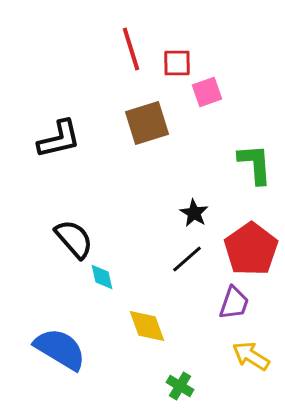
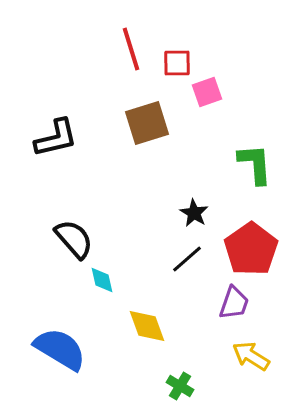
black L-shape: moved 3 px left, 1 px up
cyan diamond: moved 3 px down
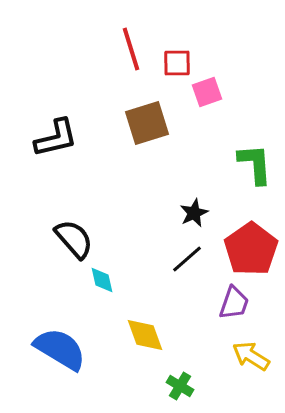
black star: rotated 16 degrees clockwise
yellow diamond: moved 2 px left, 9 px down
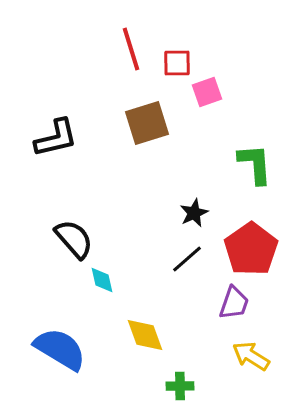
green cross: rotated 32 degrees counterclockwise
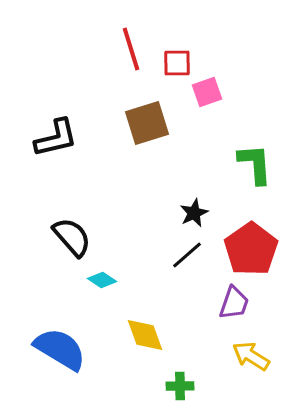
black semicircle: moved 2 px left, 2 px up
black line: moved 4 px up
cyan diamond: rotated 44 degrees counterclockwise
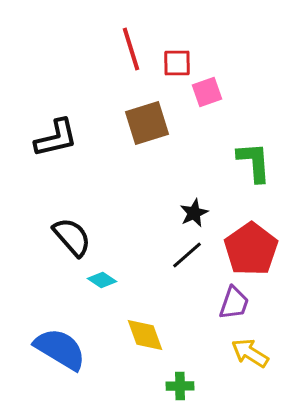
green L-shape: moved 1 px left, 2 px up
yellow arrow: moved 1 px left, 3 px up
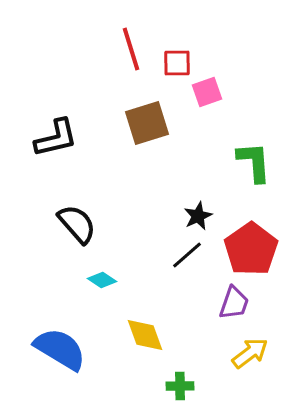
black star: moved 4 px right, 3 px down
black semicircle: moved 5 px right, 13 px up
yellow arrow: rotated 111 degrees clockwise
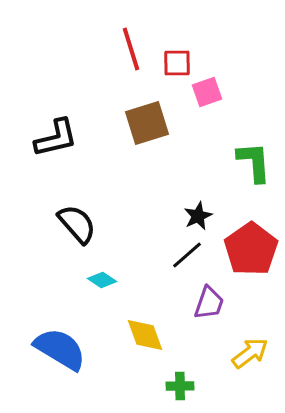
purple trapezoid: moved 25 px left
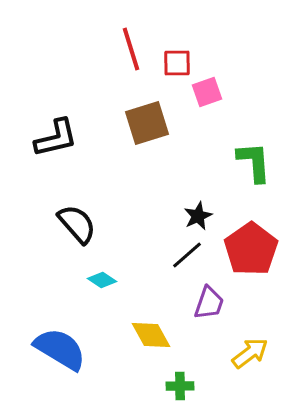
yellow diamond: moved 6 px right; rotated 9 degrees counterclockwise
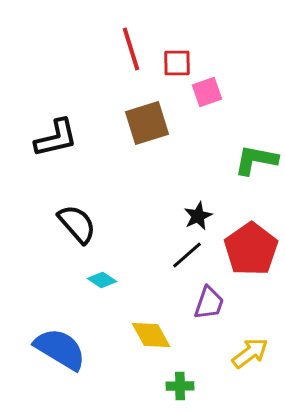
green L-shape: moved 2 px right, 2 px up; rotated 75 degrees counterclockwise
